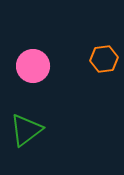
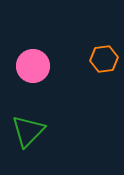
green triangle: moved 2 px right, 1 px down; rotated 9 degrees counterclockwise
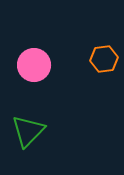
pink circle: moved 1 px right, 1 px up
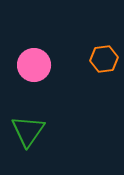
green triangle: rotated 9 degrees counterclockwise
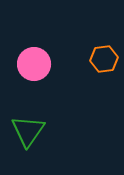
pink circle: moved 1 px up
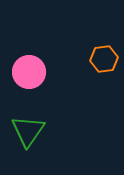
pink circle: moved 5 px left, 8 px down
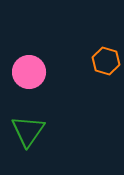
orange hexagon: moved 2 px right, 2 px down; rotated 24 degrees clockwise
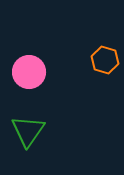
orange hexagon: moved 1 px left, 1 px up
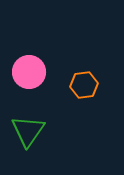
orange hexagon: moved 21 px left, 25 px down; rotated 24 degrees counterclockwise
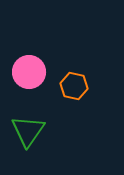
orange hexagon: moved 10 px left, 1 px down; rotated 20 degrees clockwise
